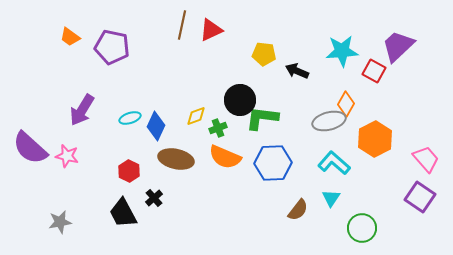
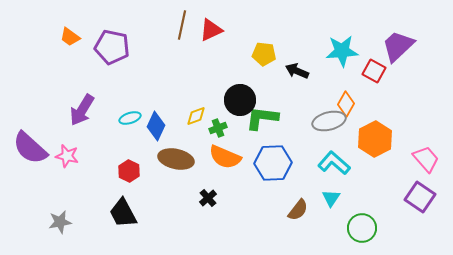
black cross: moved 54 px right
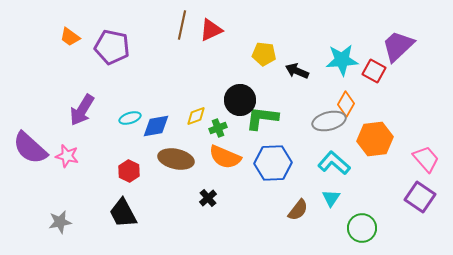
cyan star: moved 9 px down
blue diamond: rotated 56 degrees clockwise
orange hexagon: rotated 20 degrees clockwise
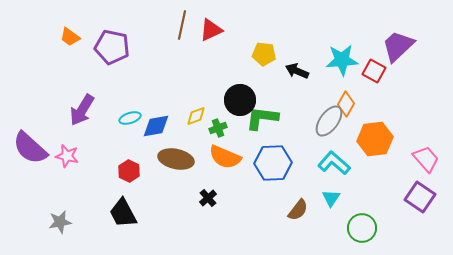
gray ellipse: rotated 40 degrees counterclockwise
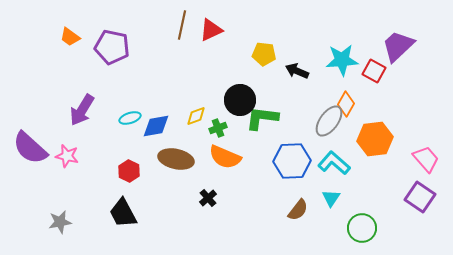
blue hexagon: moved 19 px right, 2 px up
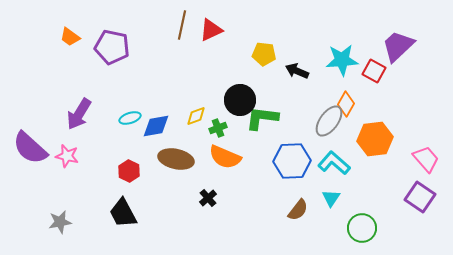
purple arrow: moved 3 px left, 4 px down
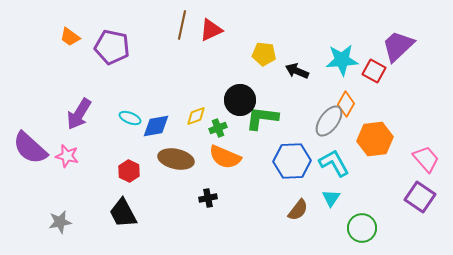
cyan ellipse: rotated 40 degrees clockwise
cyan L-shape: rotated 20 degrees clockwise
black cross: rotated 30 degrees clockwise
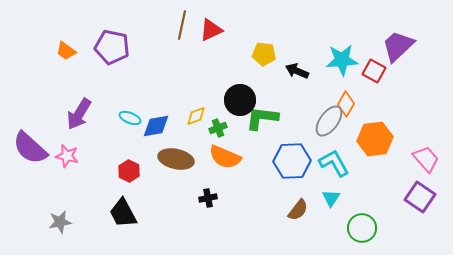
orange trapezoid: moved 4 px left, 14 px down
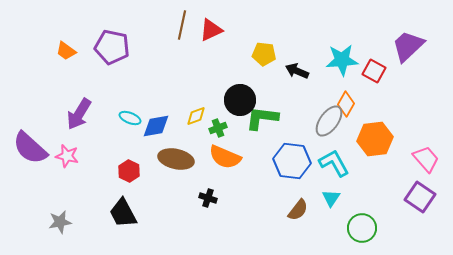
purple trapezoid: moved 10 px right
blue hexagon: rotated 9 degrees clockwise
black cross: rotated 30 degrees clockwise
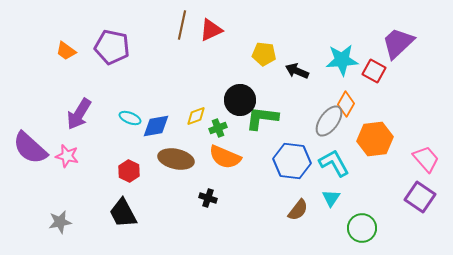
purple trapezoid: moved 10 px left, 3 px up
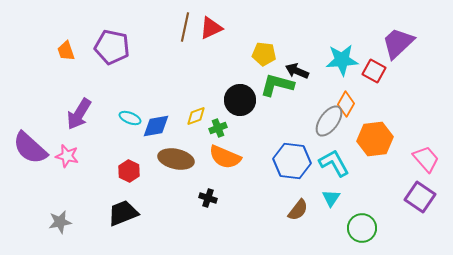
brown line: moved 3 px right, 2 px down
red triangle: moved 2 px up
orange trapezoid: rotated 35 degrees clockwise
green L-shape: moved 15 px right, 33 px up; rotated 8 degrees clockwise
black trapezoid: rotated 96 degrees clockwise
